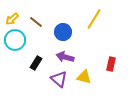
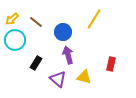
purple arrow: moved 3 px right, 2 px up; rotated 60 degrees clockwise
purple triangle: moved 1 px left
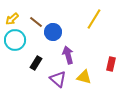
blue circle: moved 10 px left
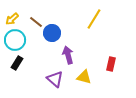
blue circle: moved 1 px left, 1 px down
black rectangle: moved 19 px left
purple triangle: moved 3 px left
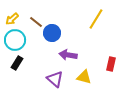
yellow line: moved 2 px right
purple arrow: rotated 66 degrees counterclockwise
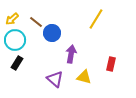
purple arrow: moved 3 px right, 1 px up; rotated 90 degrees clockwise
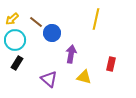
yellow line: rotated 20 degrees counterclockwise
purple triangle: moved 6 px left
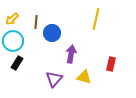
brown line: rotated 56 degrees clockwise
cyan circle: moved 2 px left, 1 px down
purple triangle: moved 5 px right; rotated 30 degrees clockwise
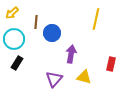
yellow arrow: moved 6 px up
cyan circle: moved 1 px right, 2 px up
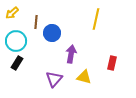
cyan circle: moved 2 px right, 2 px down
red rectangle: moved 1 px right, 1 px up
